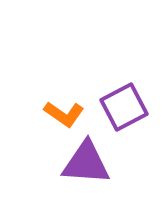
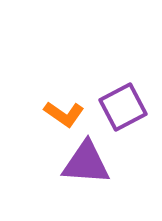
purple square: moved 1 px left
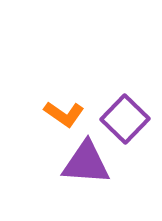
purple square: moved 2 px right, 12 px down; rotated 18 degrees counterclockwise
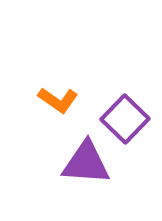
orange L-shape: moved 6 px left, 14 px up
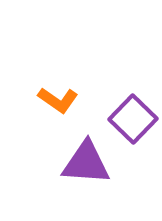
purple square: moved 8 px right
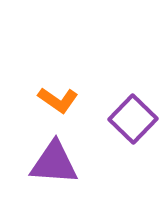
purple triangle: moved 32 px left
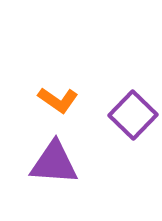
purple square: moved 4 px up
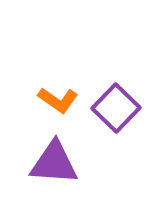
purple square: moved 17 px left, 7 px up
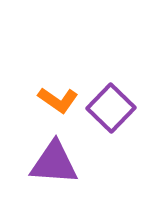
purple square: moved 5 px left
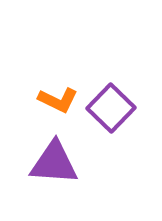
orange L-shape: rotated 9 degrees counterclockwise
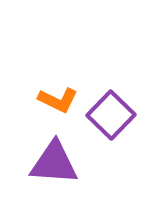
purple square: moved 7 px down
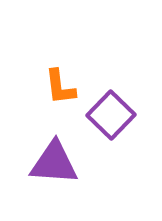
orange L-shape: moved 2 px right, 13 px up; rotated 57 degrees clockwise
